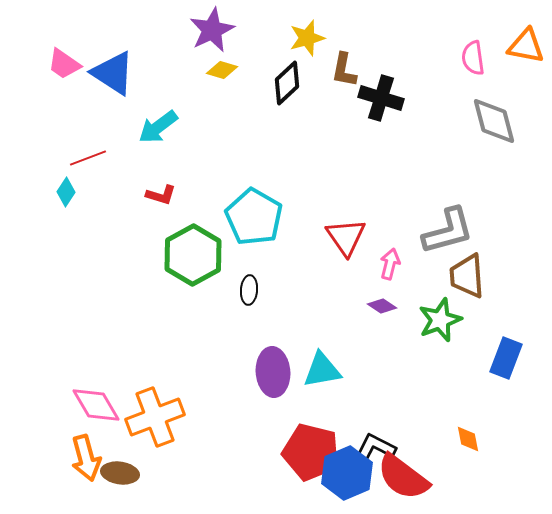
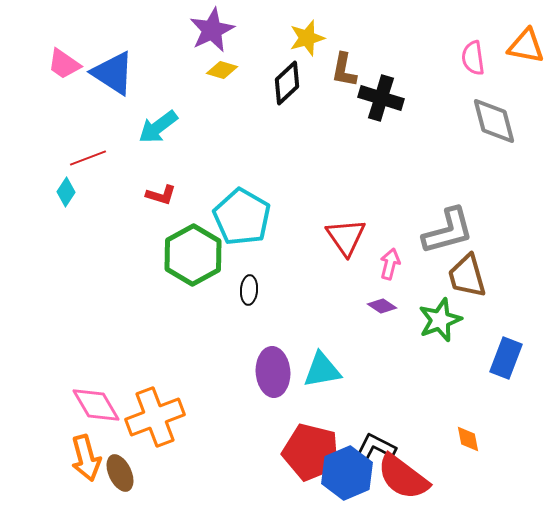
cyan pentagon: moved 12 px left
brown trapezoid: rotated 12 degrees counterclockwise
brown ellipse: rotated 57 degrees clockwise
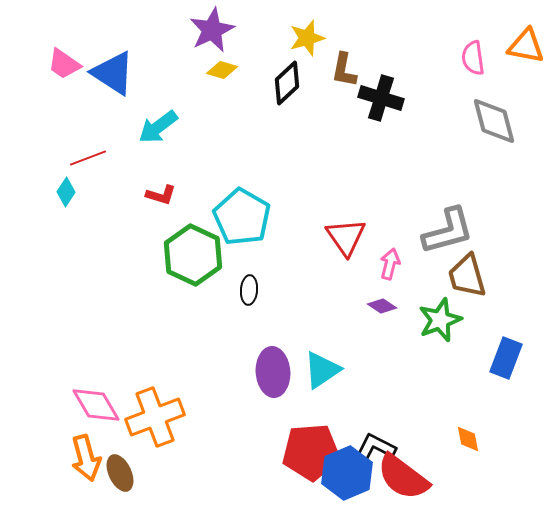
green hexagon: rotated 6 degrees counterclockwise
cyan triangle: rotated 24 degrees counterclockwise
red pentagon: rotated 18 degrees counterclockwise
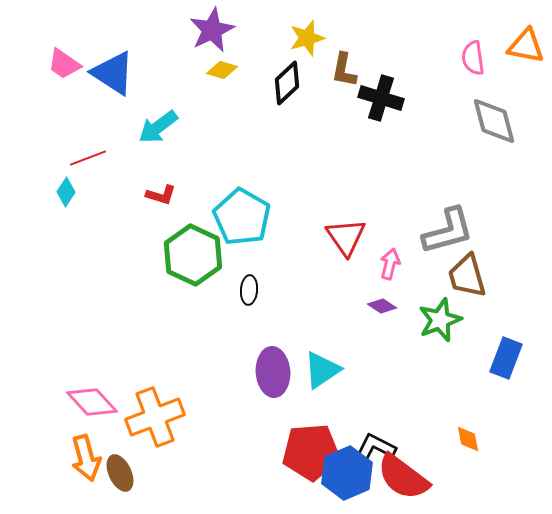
pink diamond: moved 4 px left, 3 px up; rotated 12 degrees counterclockwise
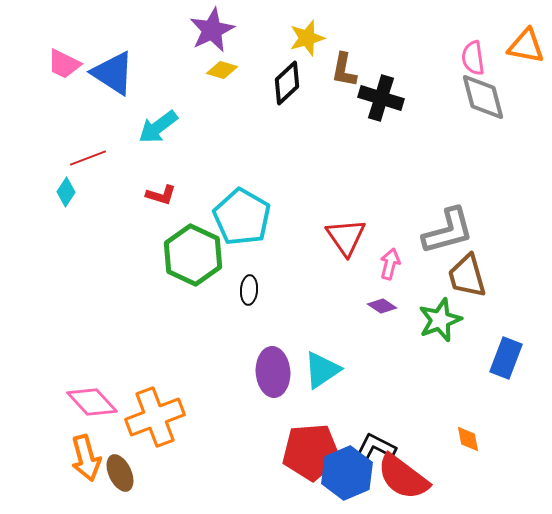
pink trapezoid: rotated 9 degrees counterclockwise
gray diamond: moved 11 px left, 24 px up
